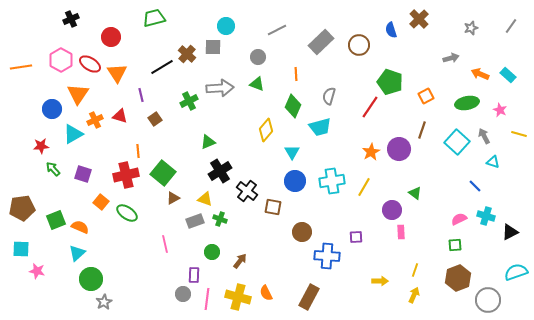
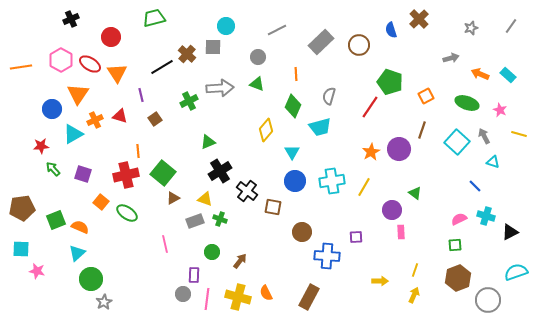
green ellipse at (467, 103): rotated 30 degrees clockwise
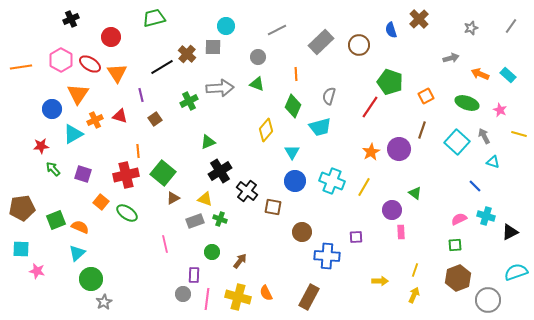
cyan cross at (332, 181): rotated 30 degrees clockwise
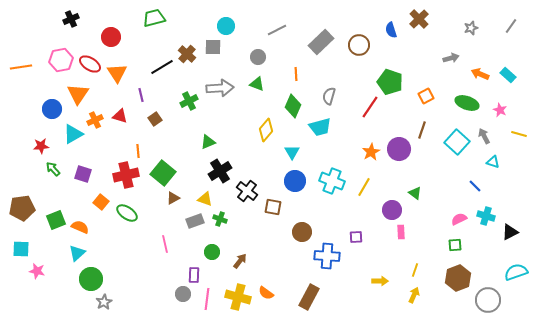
pink hexagon at (61, 60): rotated 20 degrees clockwise
orange semicircle at (266, 293): rotated 28 degrees counterclockwise
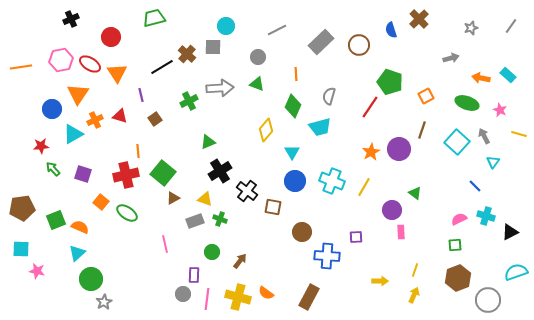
orange arrow at (480, 74): moved 1 px right, 4 px down; rotated 12 degrees counterclockwise
cyan triangle at (493, 162): rotated 48 degrees clockwise
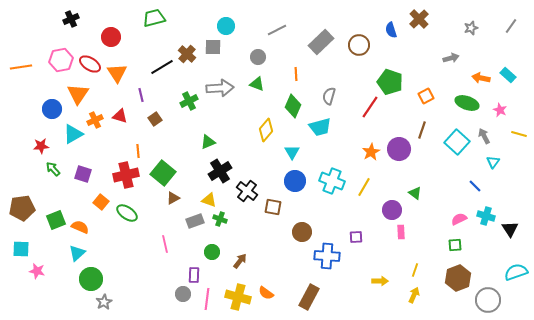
yellow triangle at (205, 199): moved 4 px right, 1 px down
black triangle at (510, 232): moved 3 px up; rotated 36 degrees counterclockwise
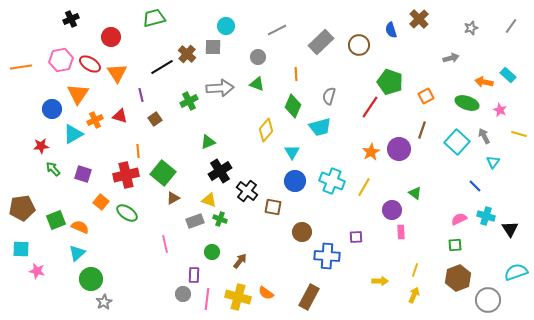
orange arrow at (481, 78): moved 3 px right, 4 px down
